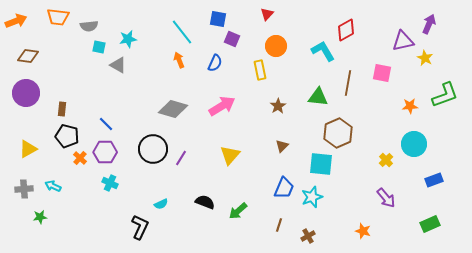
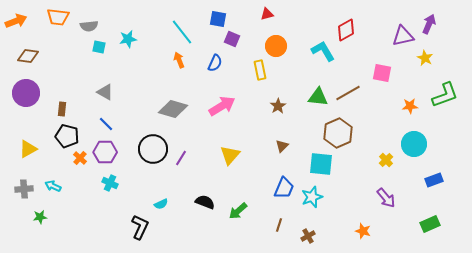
red triangle at (267, 14): rotated 32 degrees clockwise
purple triangle at (403, 41): moved 5 px up
gray triangle at (118, 65): moved 13 px left, 27 px down
brown line at (348, 83): moved 10 px down; rotated 50 degrees clockwise
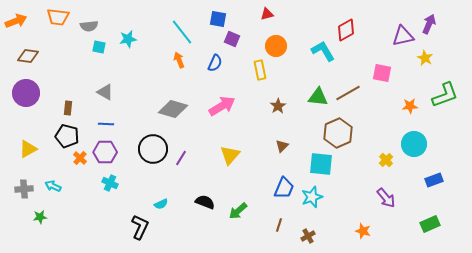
brown rectangle at (62, 109): moved 6 px right, 1 px up
blue line at (106, 124): rotated 42 degrees counterclockwise
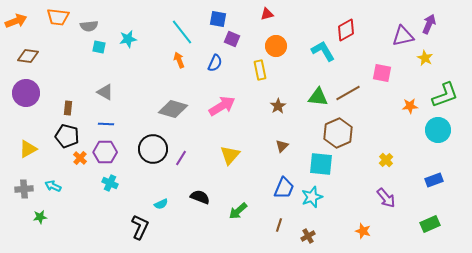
cyan circle at (414, 144): moved 24 px right, 14 px up
black semicircle at (205, 202): moved 5 px left, 5 px up
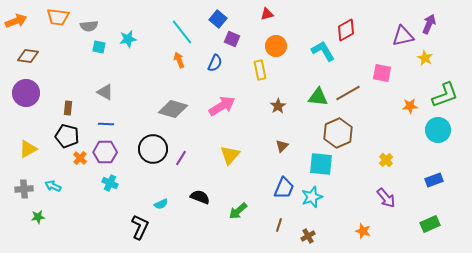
blue square at (218, 19): rotated 30 degrees clockwise
green star at (40, 217): moved 2 px left
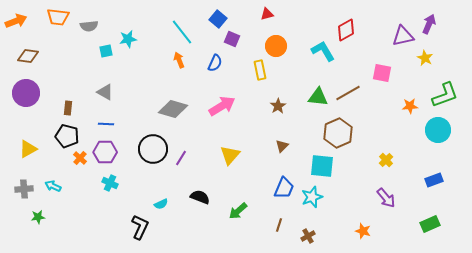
cyan square at (99, 47): moved 7 px right, 4 px down; rotated 24 degrees counterclockwise
cyan square at (321, 164): moved 1 px right, 2 px down
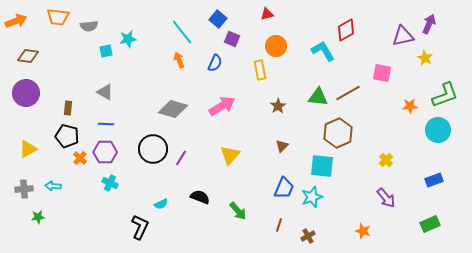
cyan arrow at (53, 186): rotated 21 degrees counterclockwise
green arrow at (238, 211): rotated 90 degrees counterclockwise
